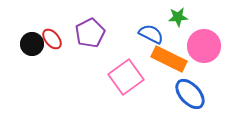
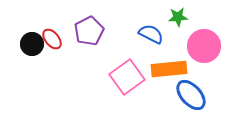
purple pentagon: moved 1 px left, 2 px up
orange rectangle: moved 10 px down; rotated 32 degrees counterclockwise
pink square: moved 1 px right
blue ellipse: moved 1 px right, 1 px down
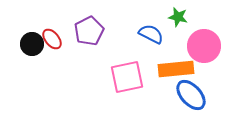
green star: rotated 18 degrees clockwise
orange rectangle: moved 7 px right
pink square: rotated 24 degrees clockwise
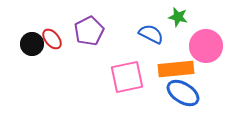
pink circle: moved 2 px right
blue ellipse: moved 8 px left, 2 px up; rotated 16 degrees counterclockwise
